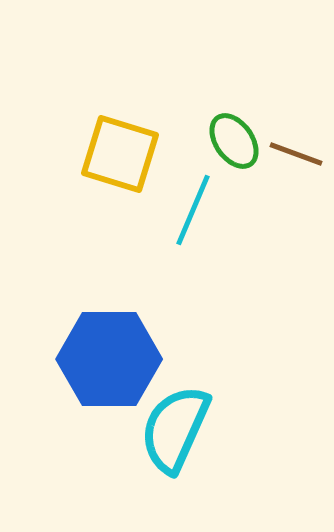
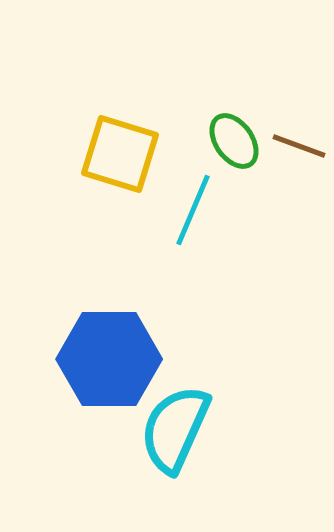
brown line: moved 3 px right, 8 px up
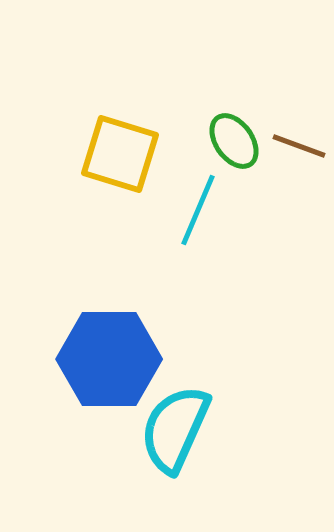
cyan line: moved 5 px right
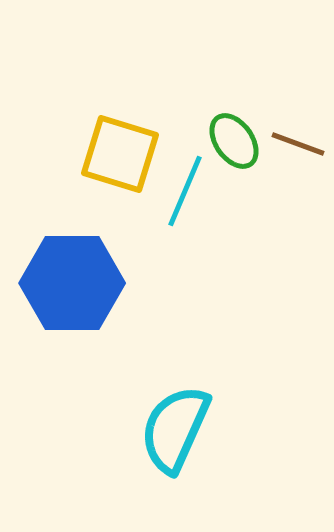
brown line: moved 1 px left, 2 px up
cyan line: moved 13 px left, 19 px up
blue hexagon: moved 37 px left, 76 px up
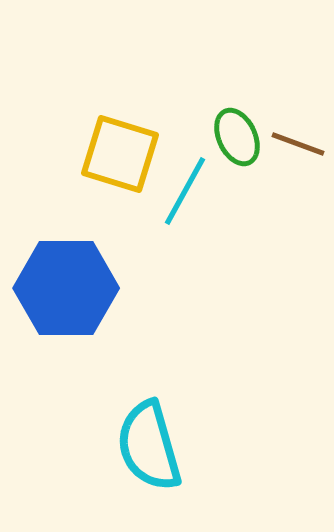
green ellipse: moved 3 px right, 4 px up; rotated 10 degrees clockwise
cyan line: rotated 6 degrees clockwise
blue hexagon: moved 6 px left, 5 px down
cyan semicircle: moved 26 px left, 17 px down; rotated 40 degrees counterclockwise
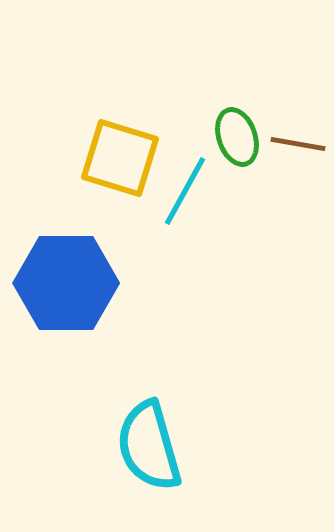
green ellipse: rotated 6 degrees clockwise
brown line: rotated 10 degrees counterclockwise
yellow square: moved 4 px down
blue hexagon: moved 5 px up
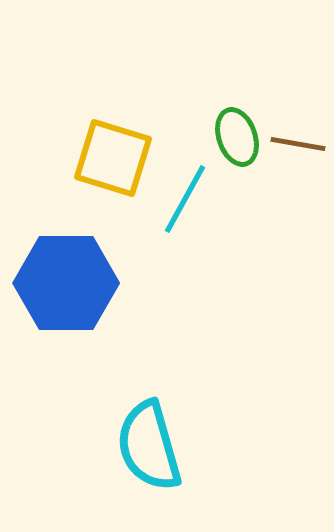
yellow square: moved 7 px left
cyan line: moved 8 px down
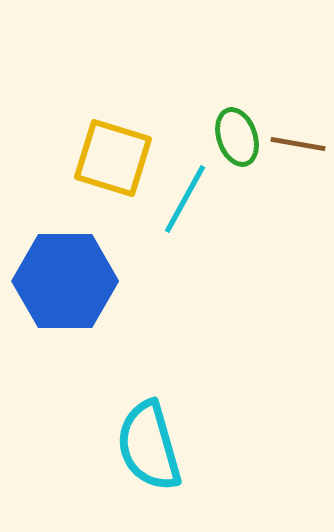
blue hexagon: moved 1 px left, 2 px up
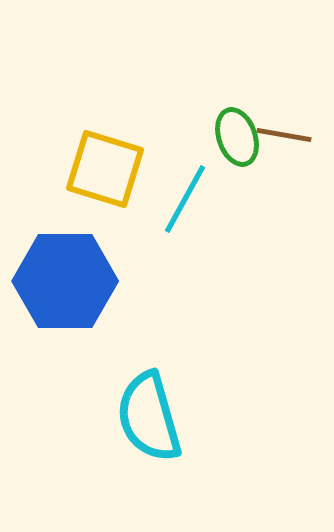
brown line: moved 14 px left, 9 px up
yellow square: moved 8 px left, 11 px down
cyan semicircle: moved 29 px up
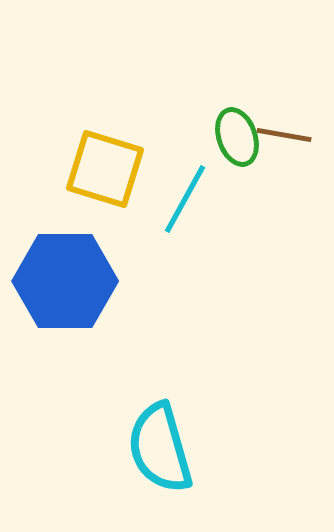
cyan semicircle: moved 11 px right, 31 px down
